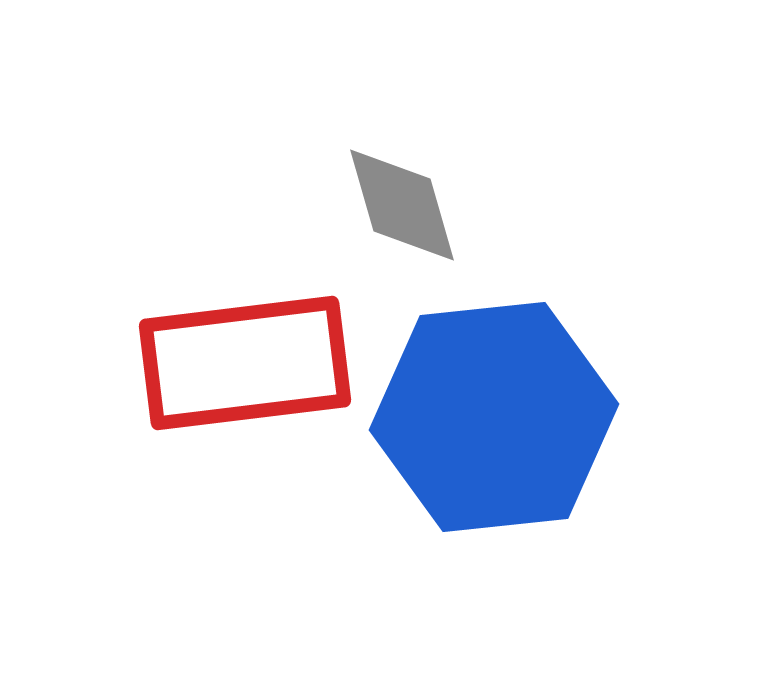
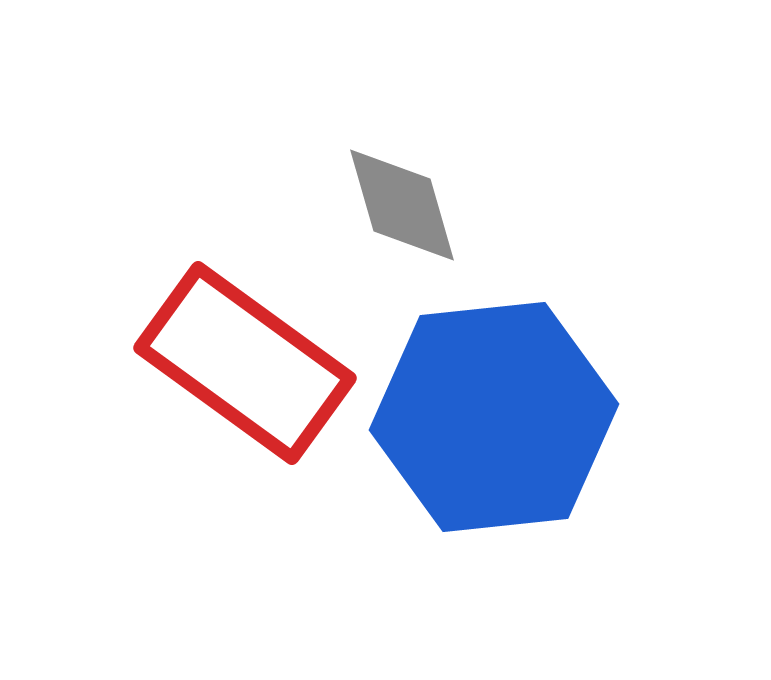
red rectangle: rotated 43 degrees clockwise
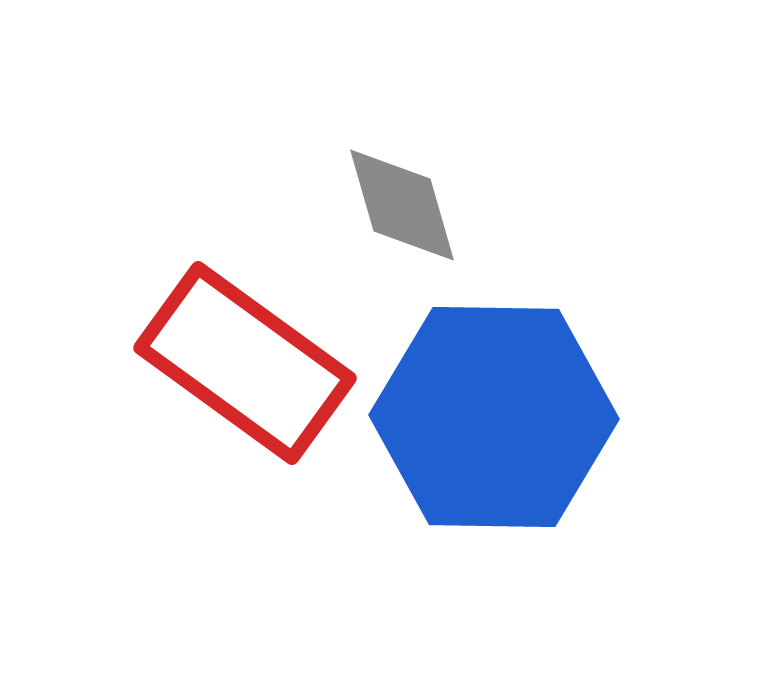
blue hexagon: rotated 7 degrees clockwise
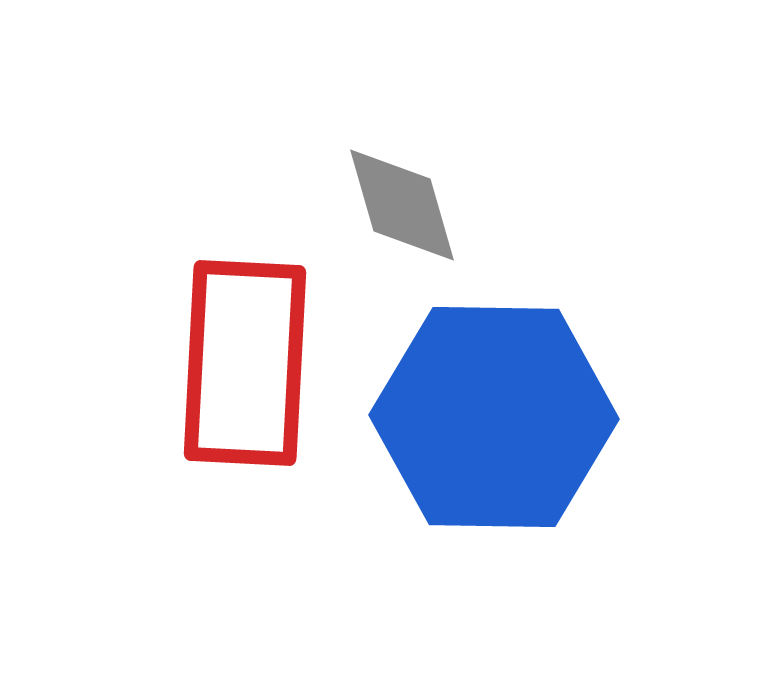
red rectangle: rotated 57 degrees clockwise
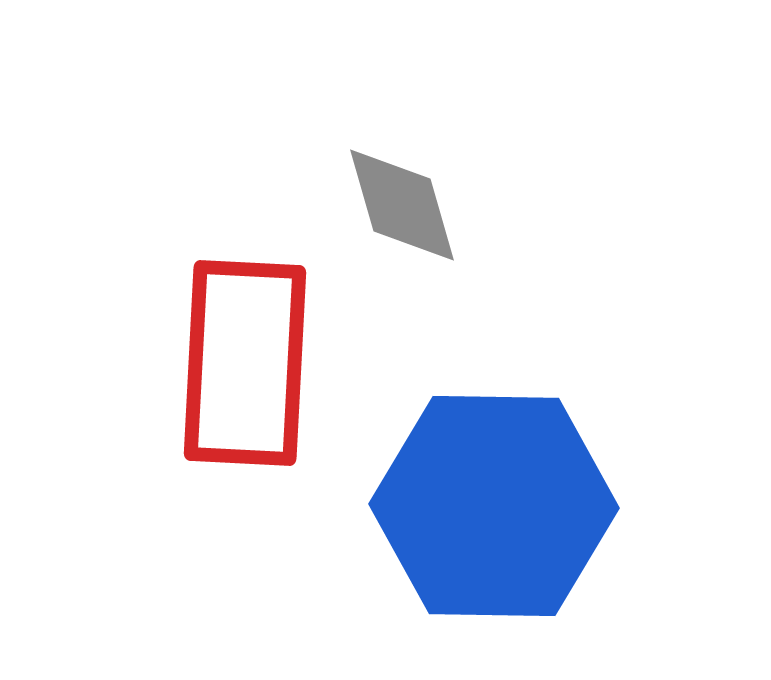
blue hexagon: moved 89 px down
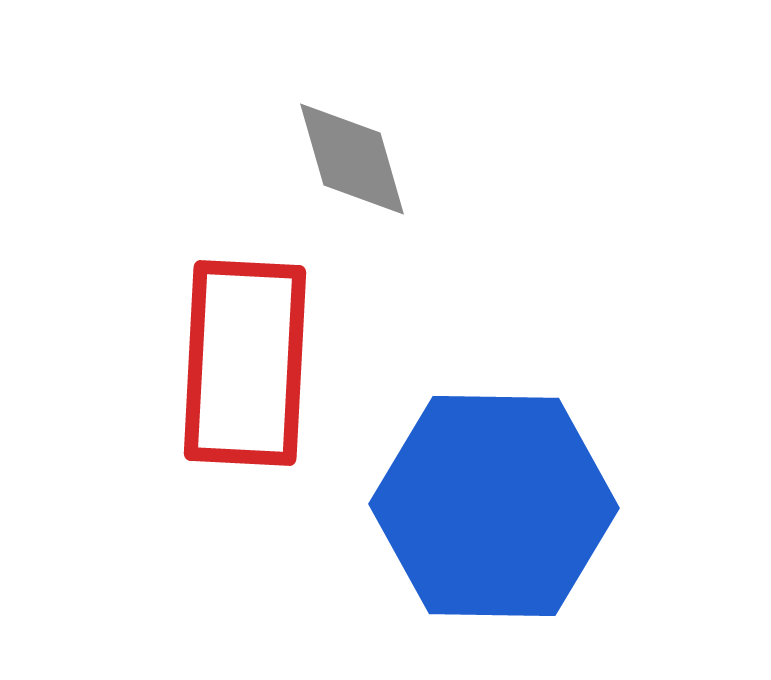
gray diamond: moved 50 px left, 46 px up
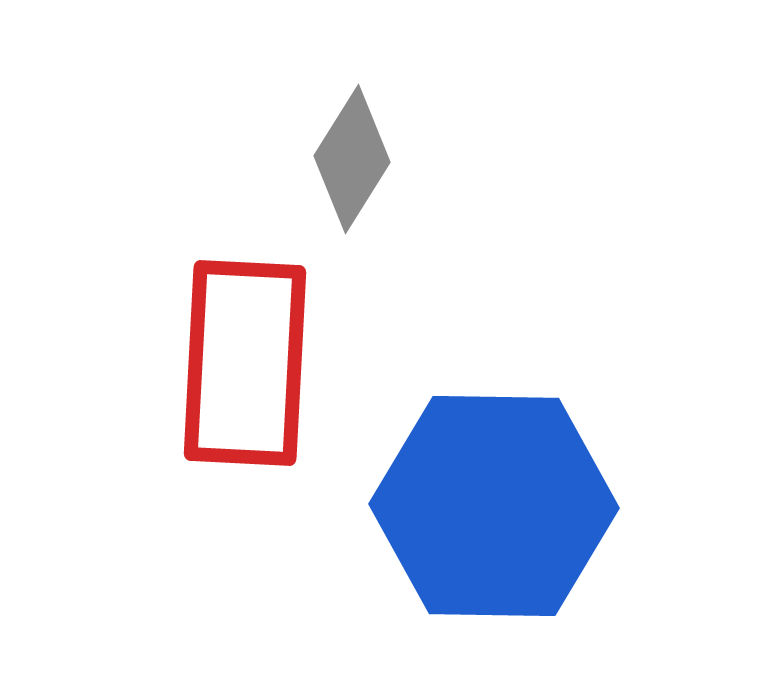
gray diamond: rotated 48 degrees clockwise
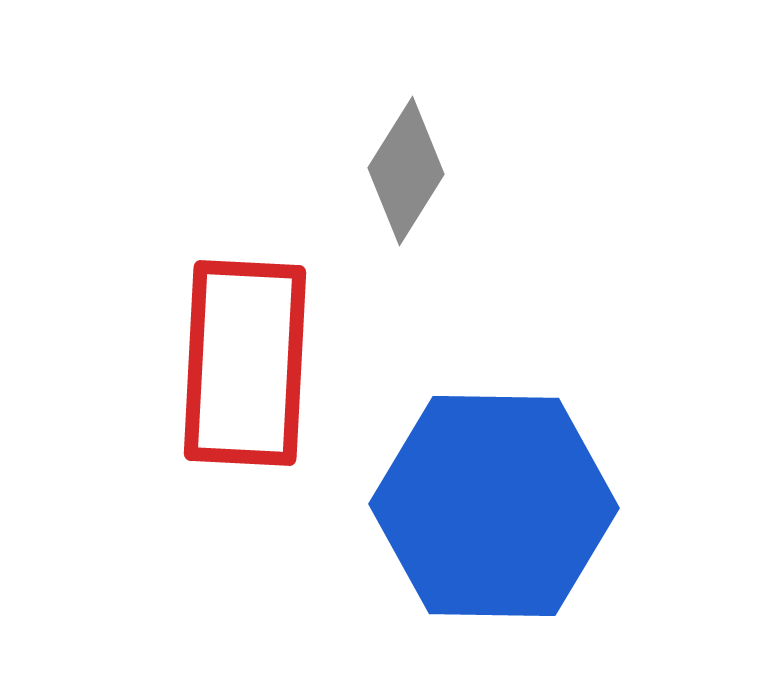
gray diamond: moved 54 px right, 12 px down
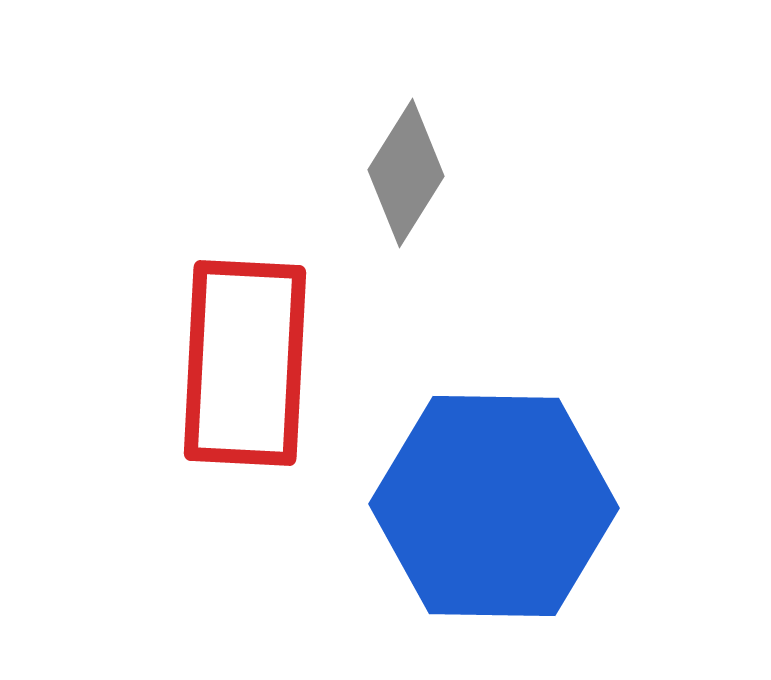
gray diamond: moved 2 px down
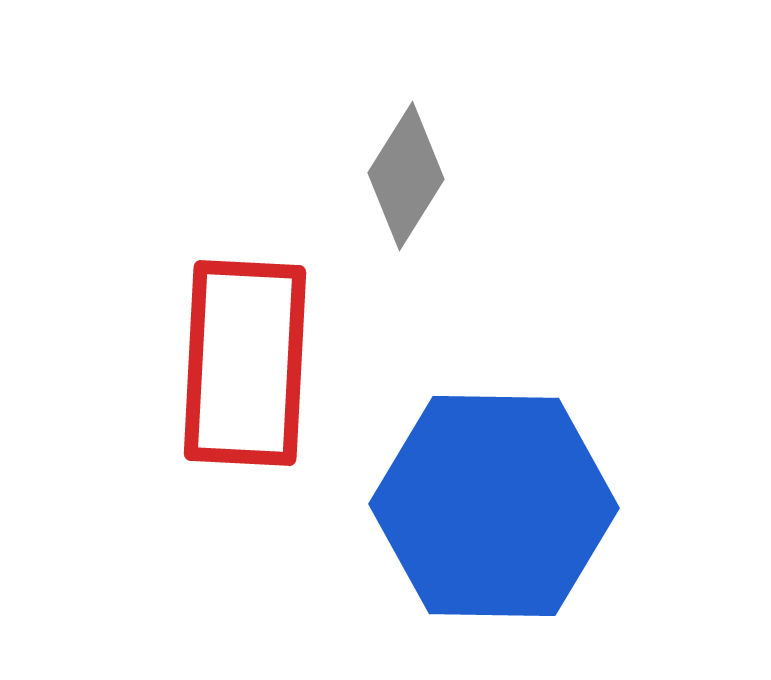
gray diamond: moved 3 px down
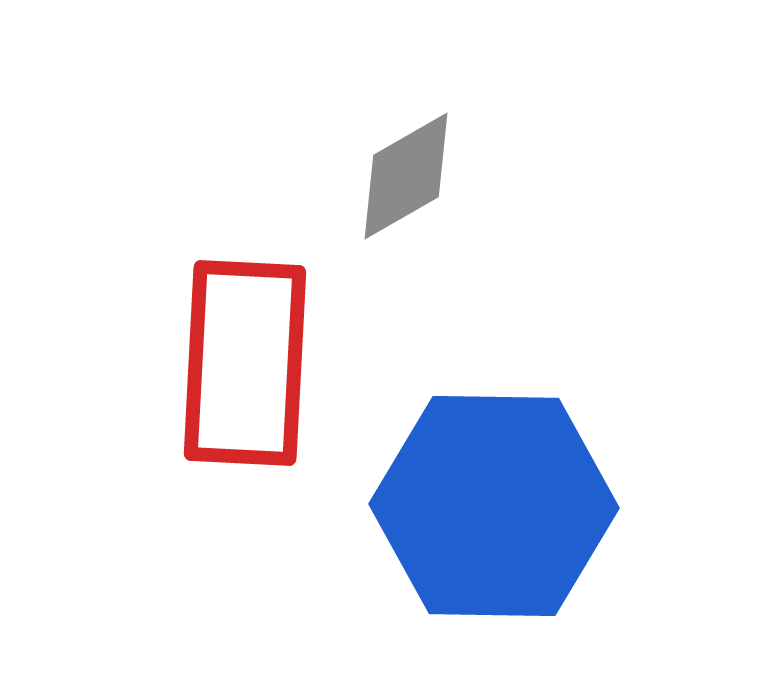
gray diamond: rotated 28 degrees clockwise
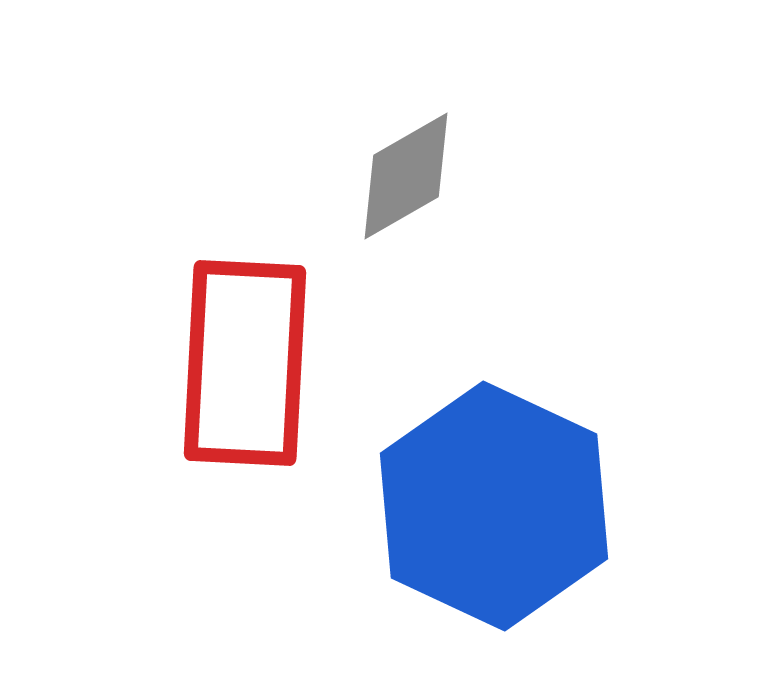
blue hexagon: rotated 24 degrees clockwise
